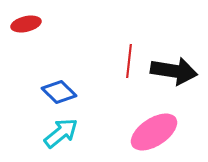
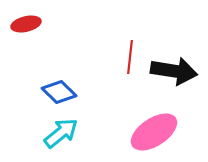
red line: moved 1 px right, 4 px up
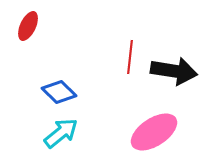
red ellipse: moved 2 px right, 2 px down; rotated 52 degrees counterclockwise
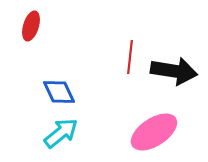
red ellipse: moved 3 px right; rotated 8 degrees counterclockwise
blue diamond: rotated 20 degrees clockwise
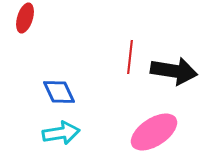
red ellipse: moved 6 px left, 8 px up
cyan arrow: rotated 30 degrees clockwise
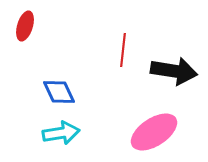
red ellipse: moved 8 px down
red line: moved 7 px left, 7 px up
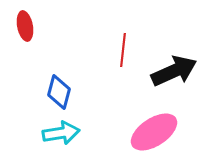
red ellipse: rotated 28 degrees counterclockwise
black arrow: rotated 33 degrees counterclockwise
blue diamond: rotated 40 degrees clockwise
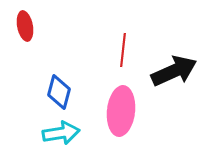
pink ellipse: moved 33 px left, 21 px up; rotated 51 degrees counterclockwise
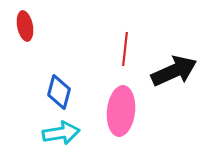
red line: moved 2 px right, 1 px up
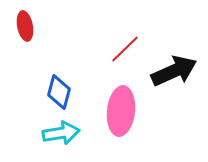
red line: rotated 40 degrees clockwise
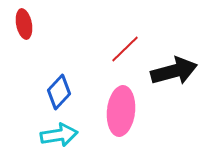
red ellipse: moved 1 px left, 2 px up
black arrow: rotated 9 degrees clockwise
blue diamond: rotated 28 degrees clockwise
cyan arrow: moved 2 px left, 2 px down
